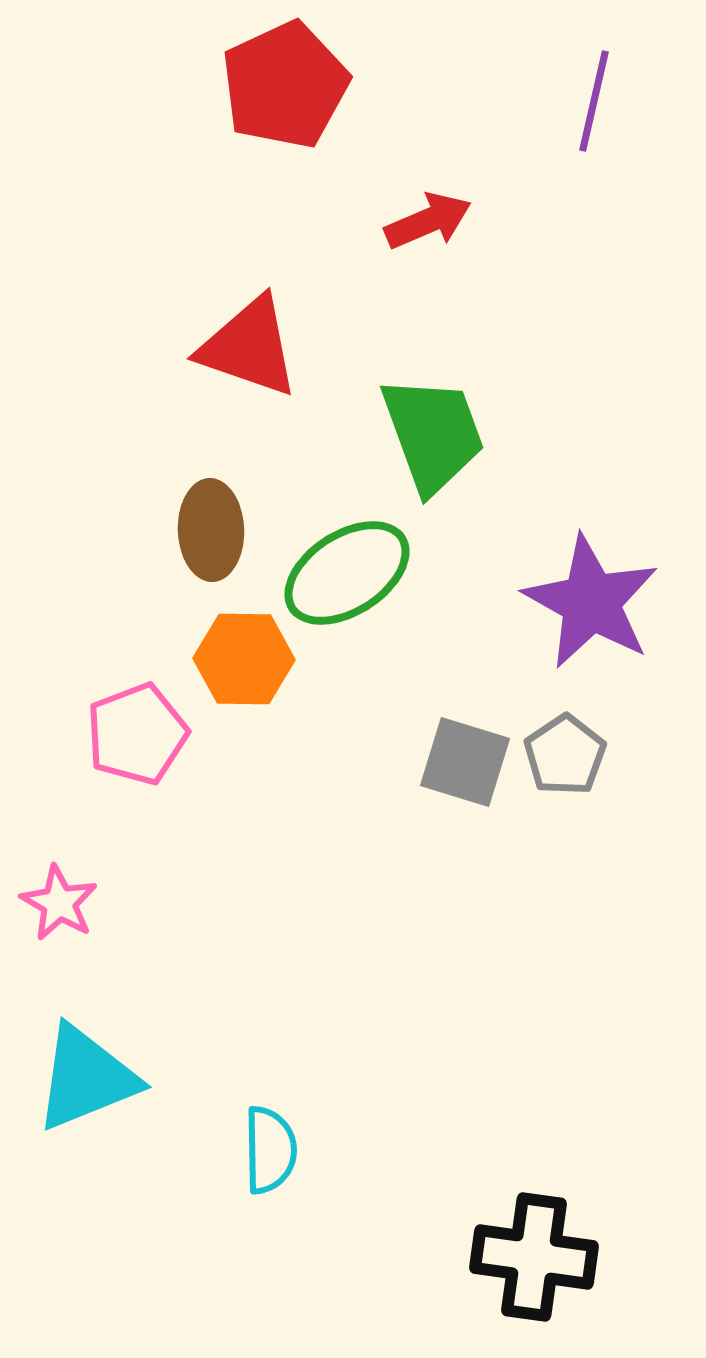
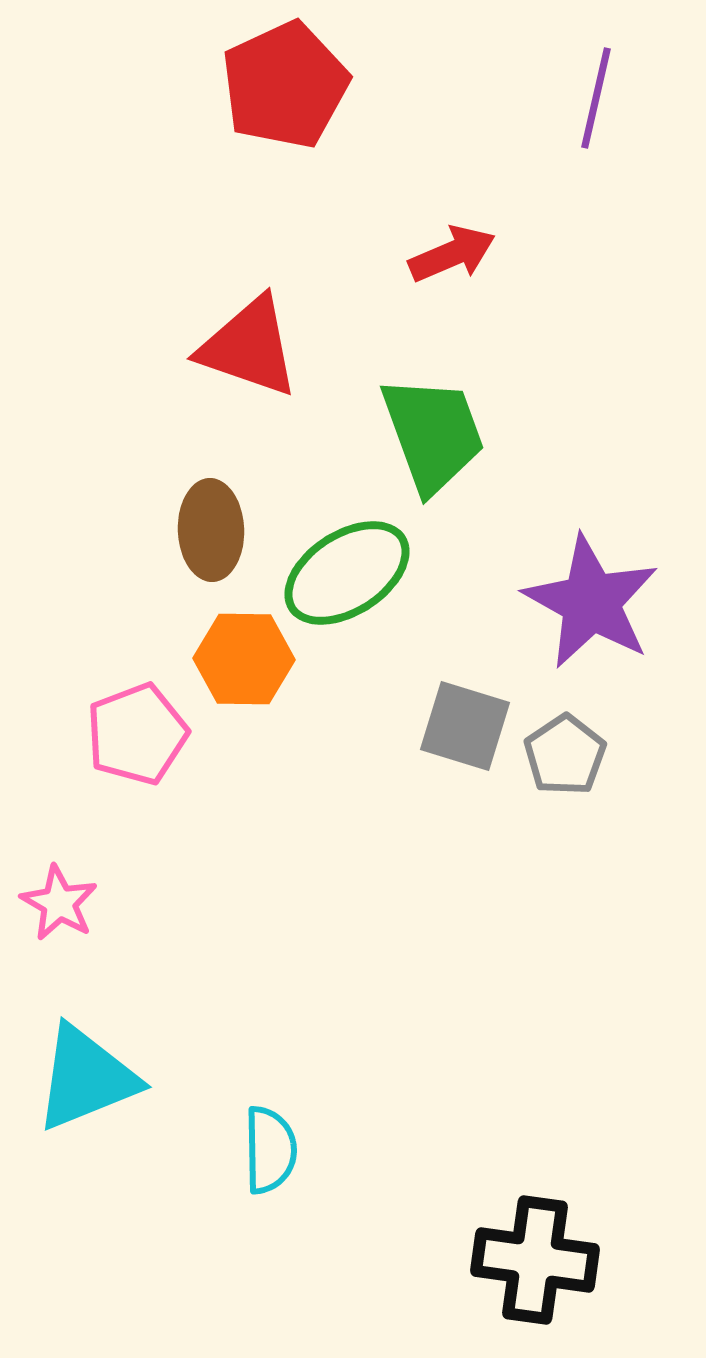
purple line: moved 2 px right, 3 px up
red arrow: moved 24 px right, 33 px down
gray square: moved 36 px up
black cross: moved 1 px right, 3 px down
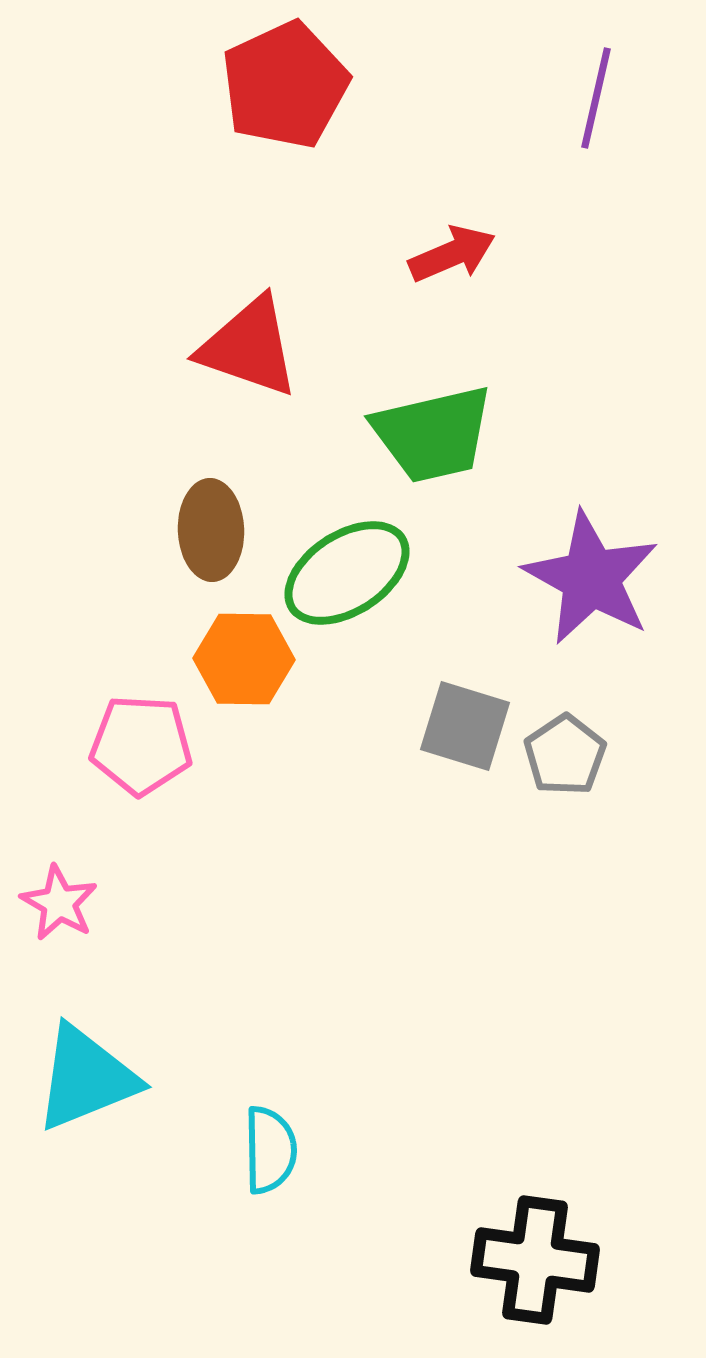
green trapezoid: rotated 97 degrees clockwise
purple star: moved 24 px up
pink pentagon: moved 4 px right, 11 px down; rotated 24 degrees clockwise
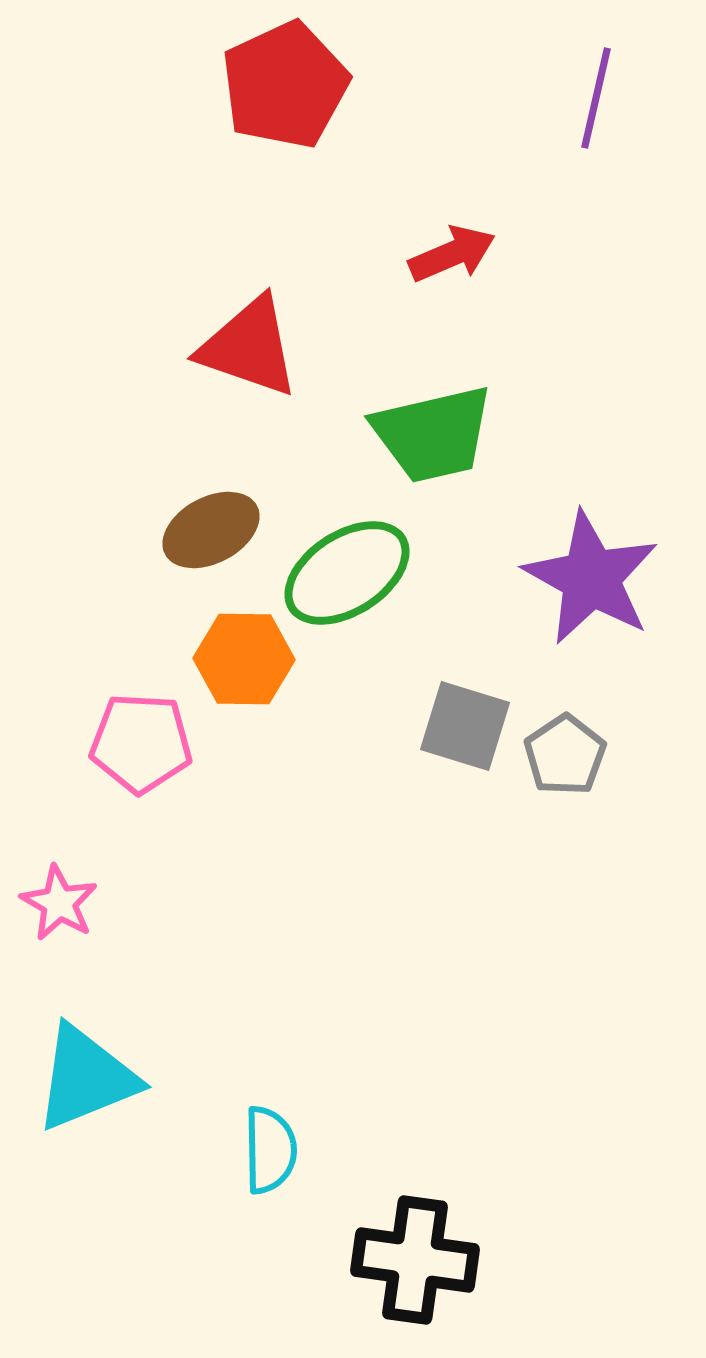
brown ellipse: rotated 64 degrees clockwise
pink pentagon: moved 2 px up
black cross: moved 120 px left
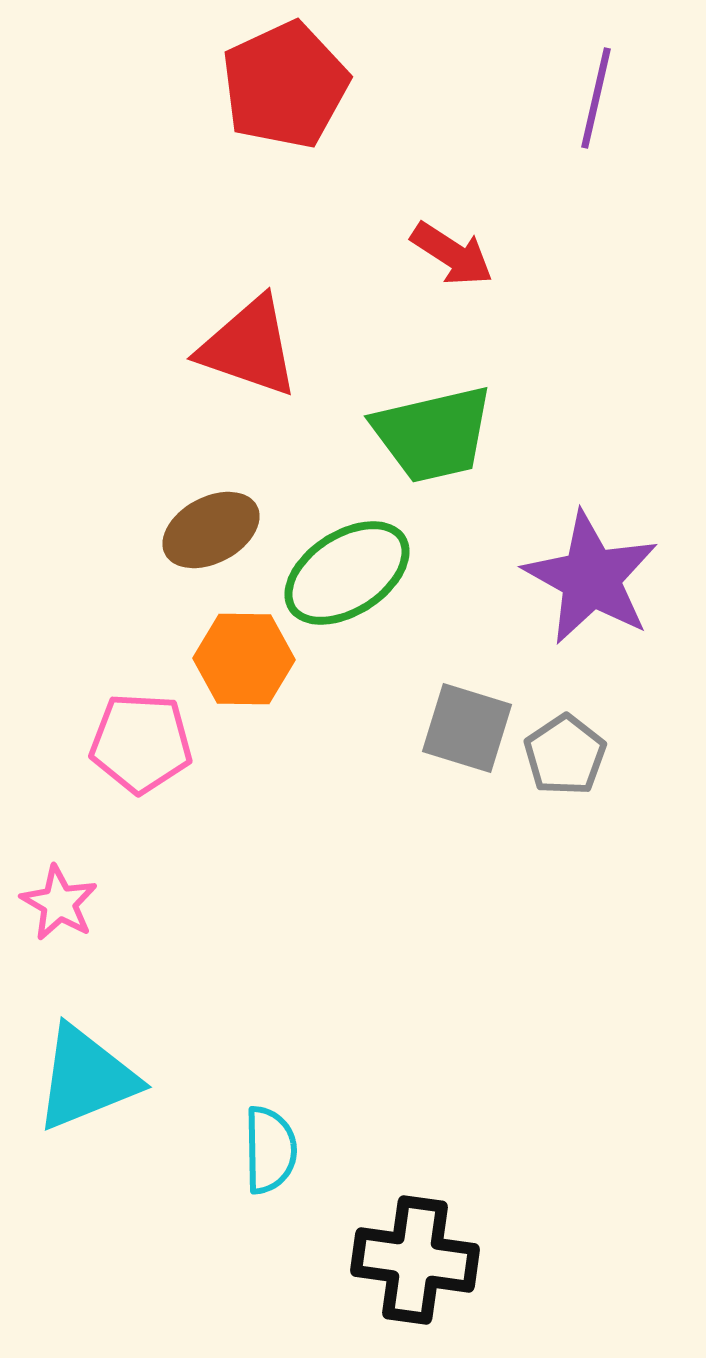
red arrow: rotated 56 degrees clockwise
gray square: moved 2 px right, 2 px down
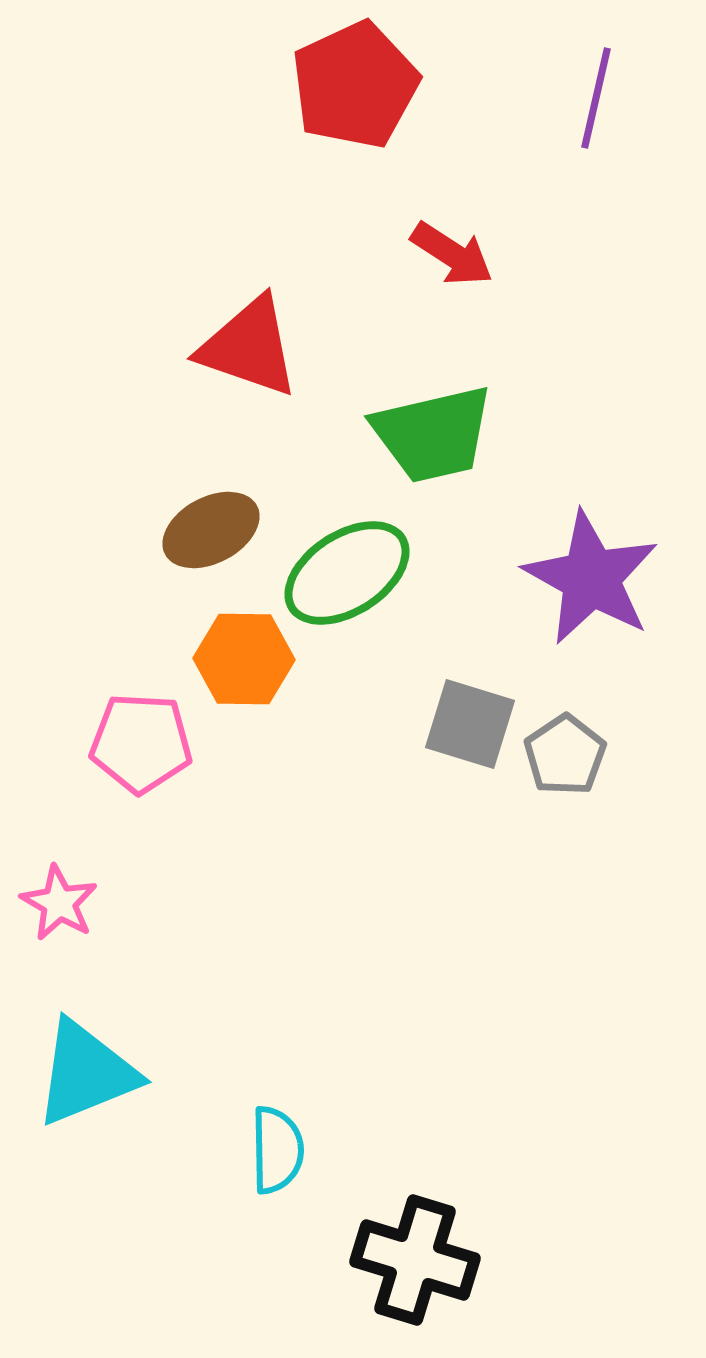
red pentagon: moved 70 px right
gray square: moved 3 px right, 4 px up
cyan triangle: moved 5 px up
cyan semicircle: moved 7 px right
black cross: rotated 9 degrees clockwise
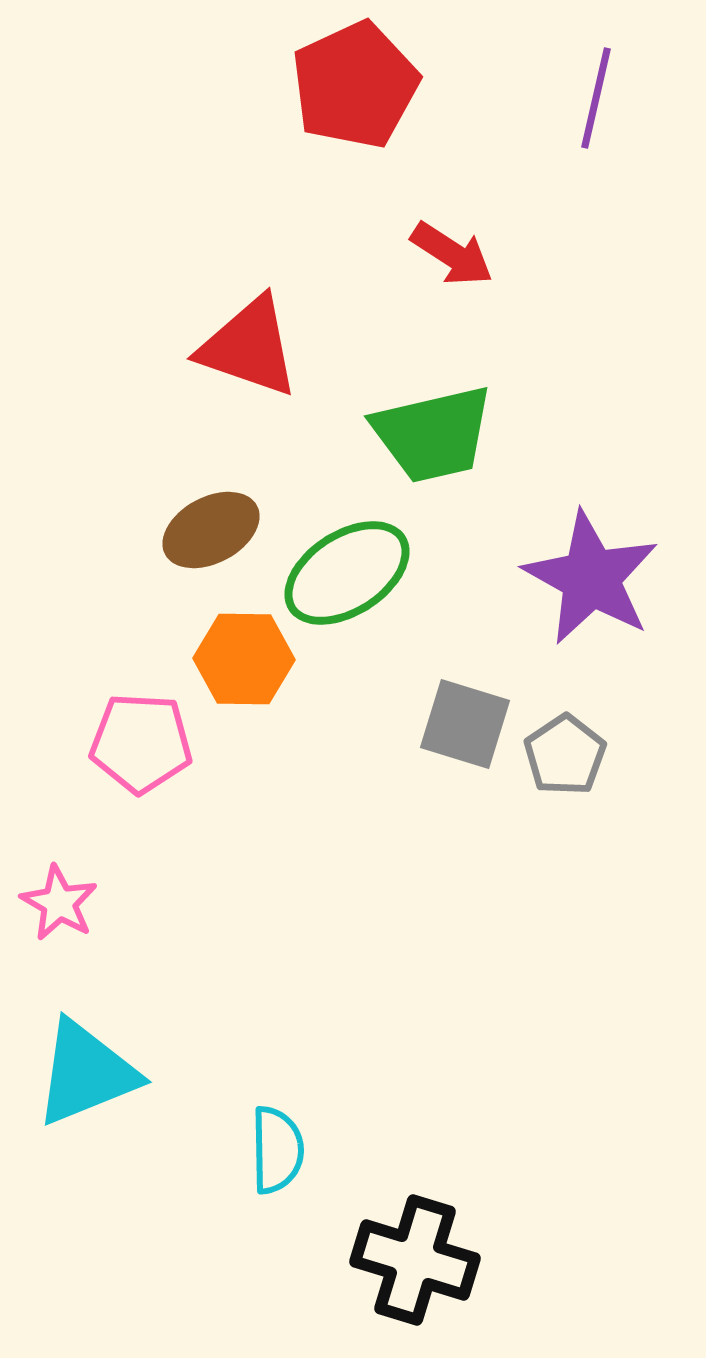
gray square: moved 5 px left
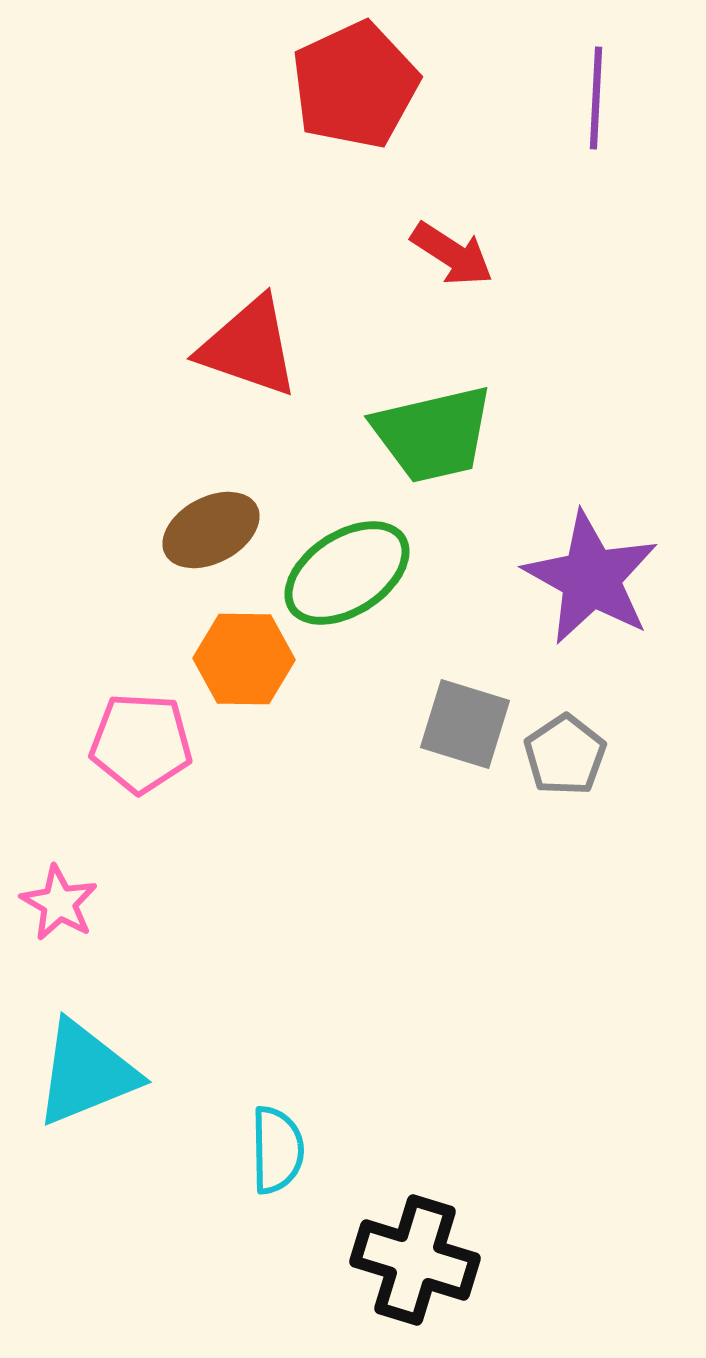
purple line: rotated 10 degrees counterclockwise
